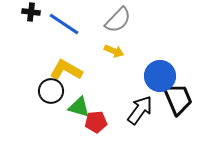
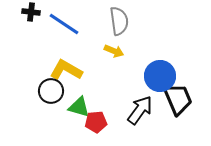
gray semicircle: moved 1 px right, 1 px down; rotated 52 degrees counterclockwise
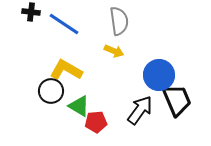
blue circle: moved 1 px left, 1 px up
black trapezoid: moved 1 px left, 1 px down
green triangle: moved 1 px up; rotated 15 degrees clockwise
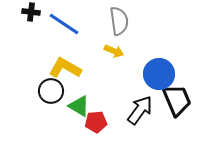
yellow L-shape: moved 1 px left, 2 px up
blue circle: moved 1 px up
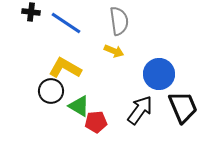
blue line: moved 2 px right, 1 px up
black trapezoid: moved 6 px right, 7 px down
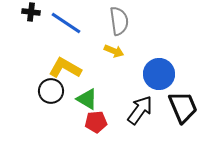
green triangle: moved 8 px right, 7 px up
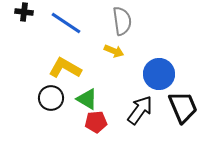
black cross: moved 7 px left
gray semicircle: moved 3 px right
black circle: moved 7 px down
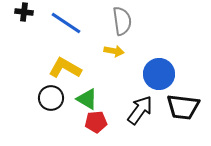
yellow arrow: rotated 12 degrees counterclockwise
black trapezoid: rotated 120 degrees clockwise
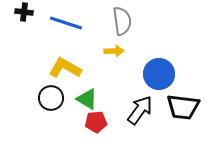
blue line: rotated 16 degrees counterclockwise
yellow arrow: rotated 12 degrees counterclockwise
